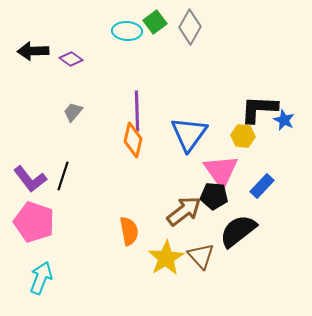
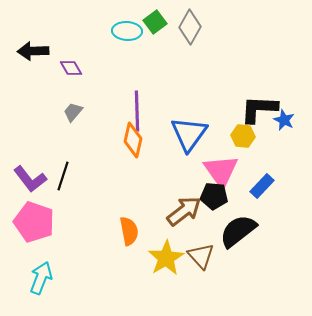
purple diamond: moved 9 px down; rotated 25 degrees clockwise
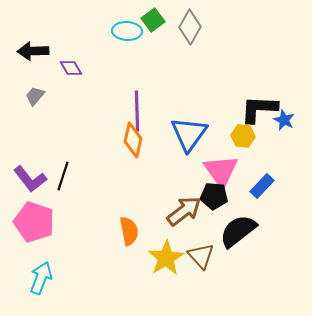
green square: moved 2 px left, 2 px up
gray trapezoid: moved 38 px left, 16 px up
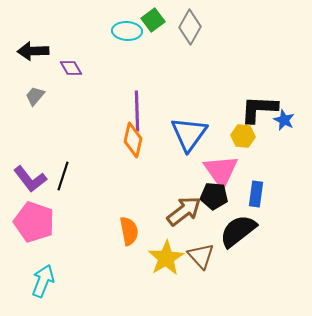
blue rectangle: moved 6 px left, 8 px down; rotated 35 degrees counterclockwise
cyan arrow: moved 2 px right, 3 px down
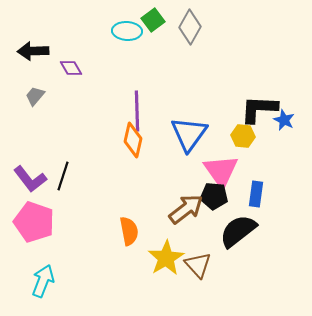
brown arrow: moved 2 px right, 2 px up
brown triangle: moved 3 px left, 9 px down
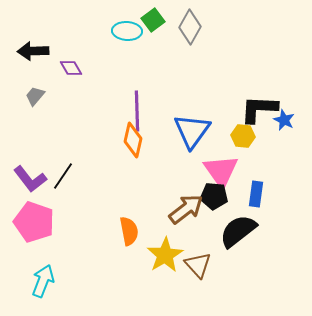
blue triangle: moved 3 px right, 3 px up
black line: rotated 16 degrees clockwise
yellow star: moved 1 px left, 3 px up
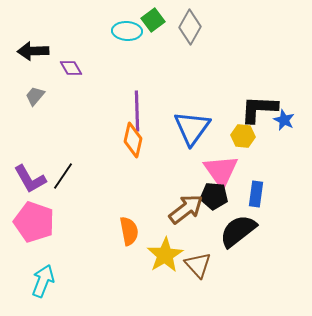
blue triangle: moved 3 px up
purple L-shape: rotated 8 degrees clockwise
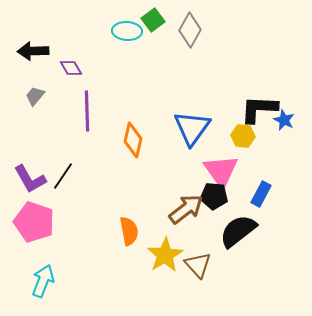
gray diamond: moved 3 px down
purple line: moved 50 px left
blue rectangle: moved 5 px right; rotated 20 degrees clockwise
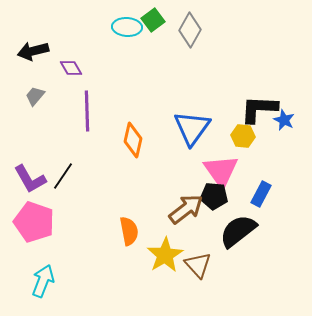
cyan ellipse: moved 4 px up
black arrow: rotated 12 degrees counterclockwise
